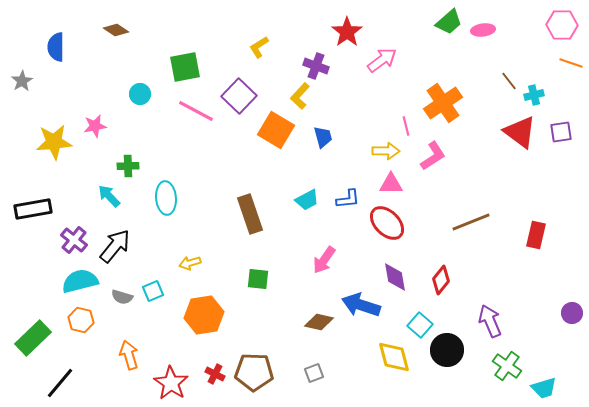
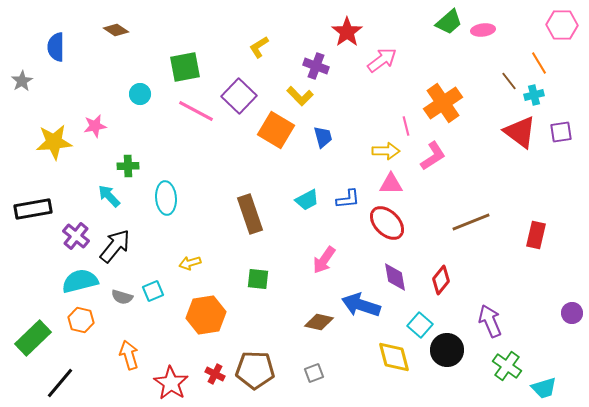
orange line at (571, 63): moved 32 px left; rotated 40 degrees clockwise
yellow L-shape at (300, 96): rotated 88 degrees counterclockwise
purple cross at (74, 240): moved 2 px right, 4 px up
orange hexagon at (204, 315): moved 2 px right
brown pentagon at (254, 372): moved 1 px right, 2 px up
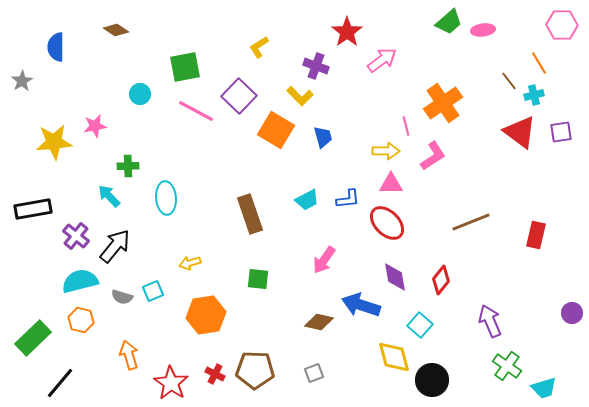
black circle at (447, 350): moved 15 px left, 30 px down
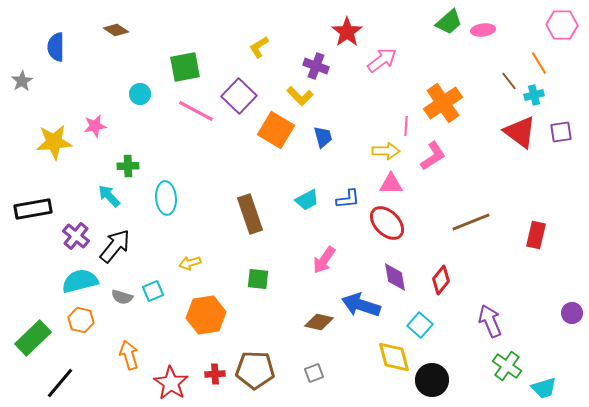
pink line at (406, 126): rotated 18 degrees clockwise
red cross at (215, 374): rotated 30 degrees counterclockwise
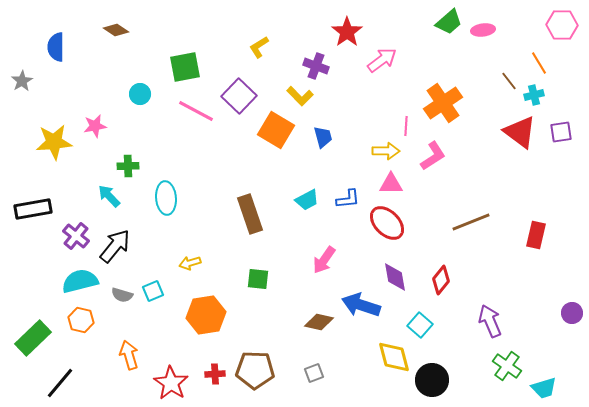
gray semicircle at (122, 297): moved 2 px up
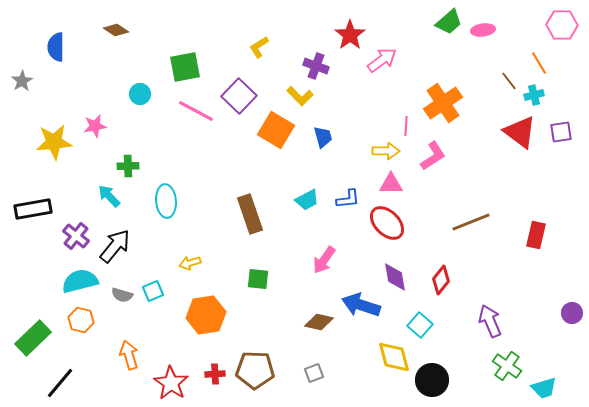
red star at (347, 32): moved 3 px right, 3 px down
cyan ellipse at (166, 198): moved 3 px down
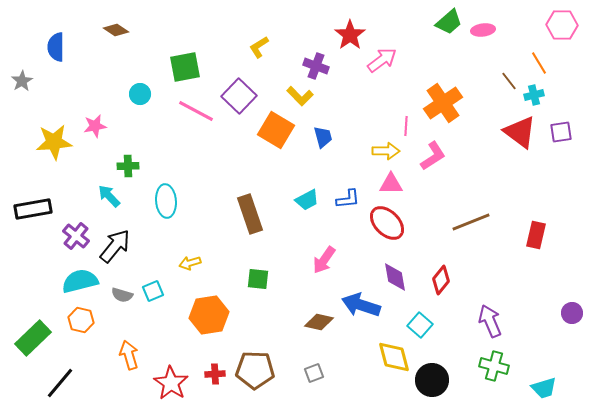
orange hexagon at (206, 315): moved 3 px right
green cross at (507, 366): moved 13 px left; rotated 20 degrees counterclockwise
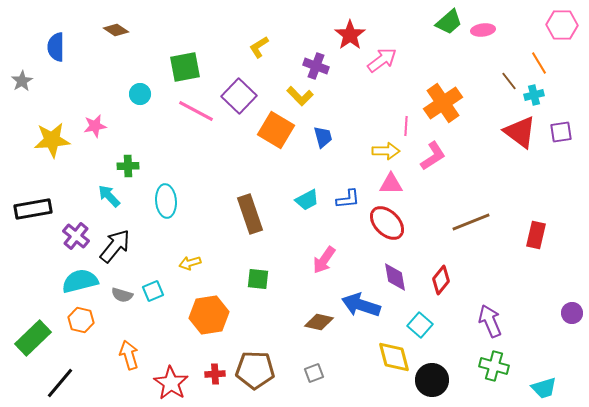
yellow star at (54, 142): moved 2 px left, 2 px up
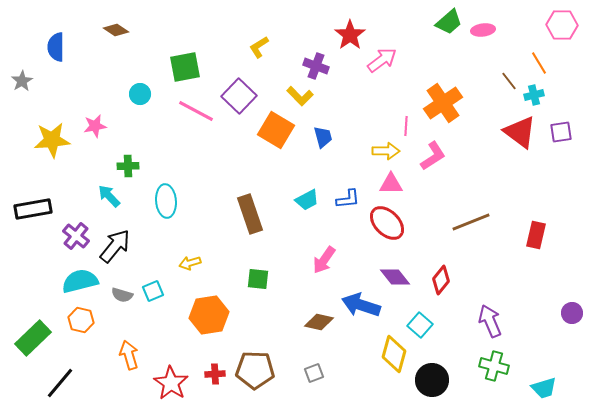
purple diamond at (395, 277): rotated 28 degrees counterclockwise
yellow diamond at (394, 357): moved 3 px up; rotated 30 degrees clockwise
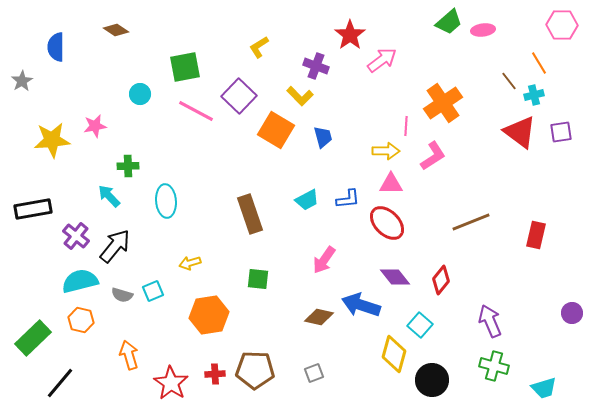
brown diamond at (319, 322): moved 5 px up
